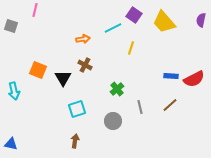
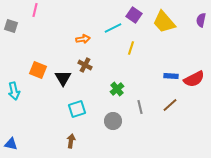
brown arrow: moved 4 px left
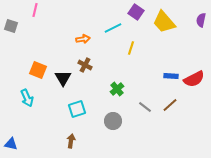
purple square: moved 2 px right, 3 px up
cyan arrow: moved 13 px right, 7 px down; rotated 12 degrees counterclockwise
gray line: moved 5 px right; rotated 40 degrees counterclockwise
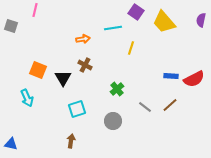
cyan line: rotated 18 degrees clockwise
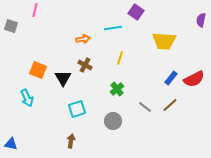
yellow trapezoid: moved 19 px down; rotated 45 degrees counterclockwise
yellow line: moved 11 px left, 10 px down
blue rectangle: moved 2 px down; rotated 56 degrees counterclockwise
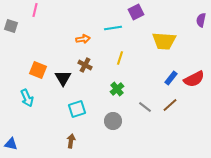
purple square: rotated 28 degrees clockwise
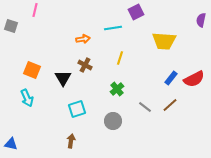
orange square: moved 6 px left
